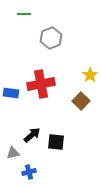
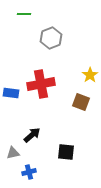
brown square: moved 1 px down; rotated 24 degrees counterclockwise
black square: moved 10 px right, 10 px down
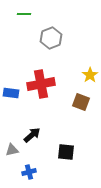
gray triangle: moved 1 px left, 3 px up
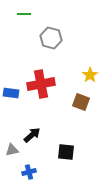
gray hexagon: rotated 25 degrees counterclockwise
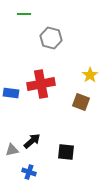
black arrow: moved 6 px down
blue cross: rotated 32 degrees clockwise
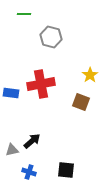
gray hexagon: moved 1 px up
black square: moved 18 px down
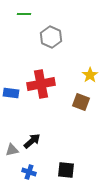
gray hexagon: rotated 10 degrees clockwise
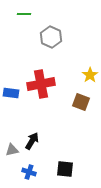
black arrow: rotated 18 degrees counterclockwise
black square: moved 1 px left, 1 px up
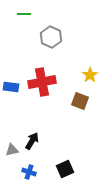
red cross: moved 1 px right, 2 px up
blue rectangle: moved 6 px up
brown square: moved 1 px left, 1 px up
black square: rotated 30 degrees counterclockwise
